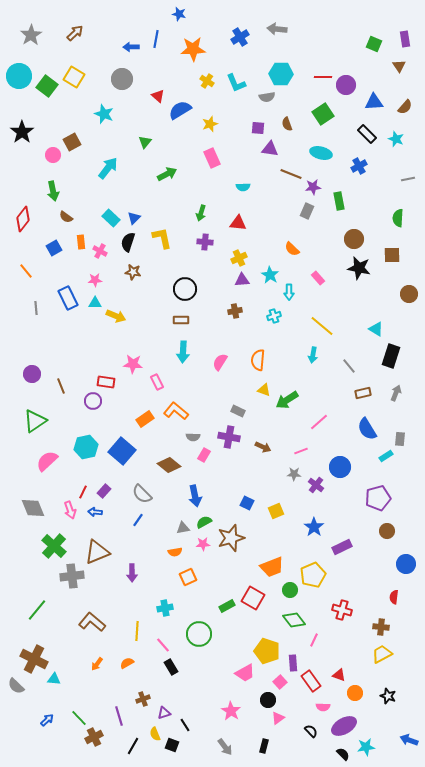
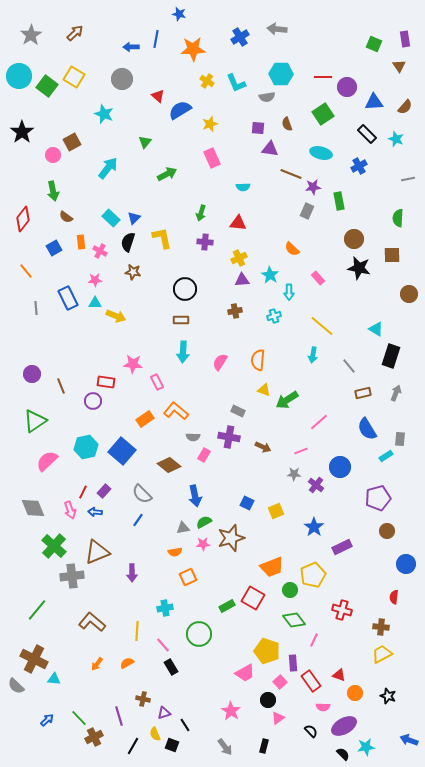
purple circle at (346, 85): moved 1 px right, 2 px down
brown cross at (143, 699): rotated 32 degrees clockwise
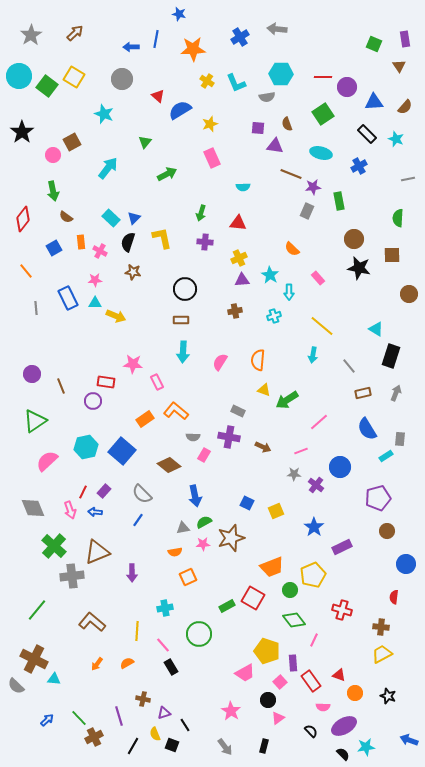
purple triangle at (270, 149): moved 5 px right, 3 px up
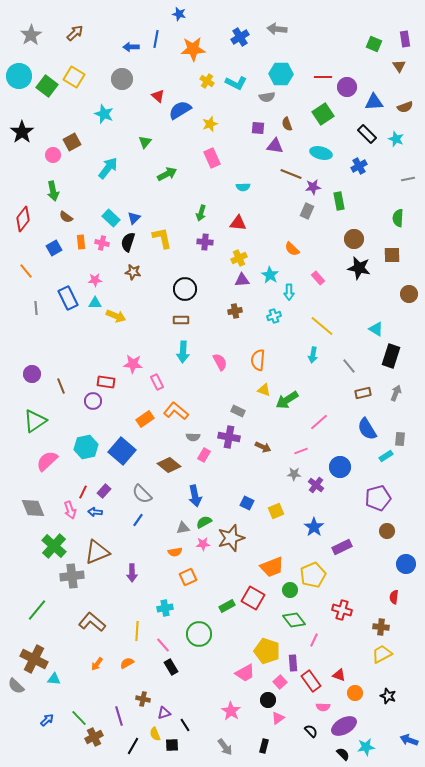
cyan L-shape at (236, 83): rotated 40 degrees counterclockwise
brown semicircle at (405, 107): rotated 28 degrees clockwise
pink cross at (100, 251): moved 2 px right, 8 px up; rotated 16 degrees counterclockwise
pink semicircle at (220, 362): rotated 120 degrees clockwise
black square at (172, 745): rotated 24 degrees counterclockwise
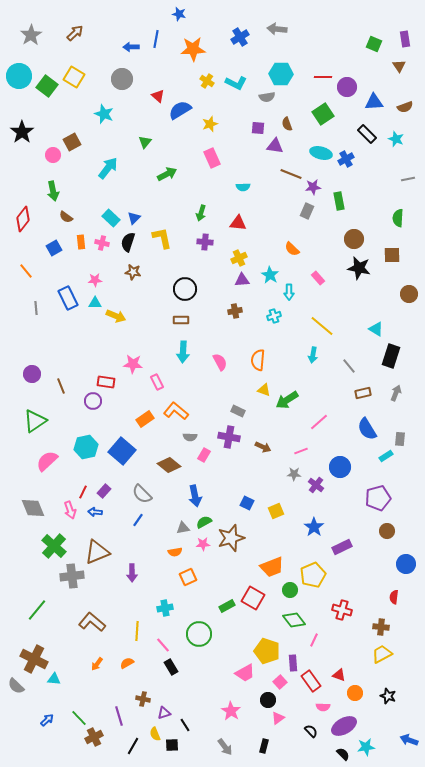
blue cross at (359, 166): moved 13 px left, 7 px up
gray semicircle at (193, 437): moved 3 px left
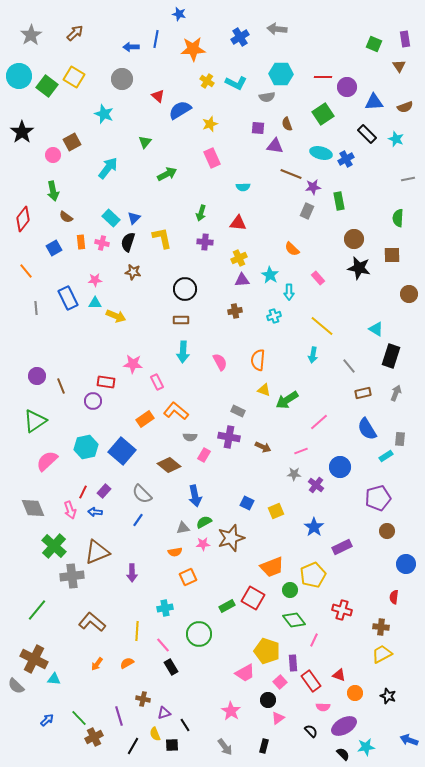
purple circle at (32, 374): moved 5 px right, 2 px down
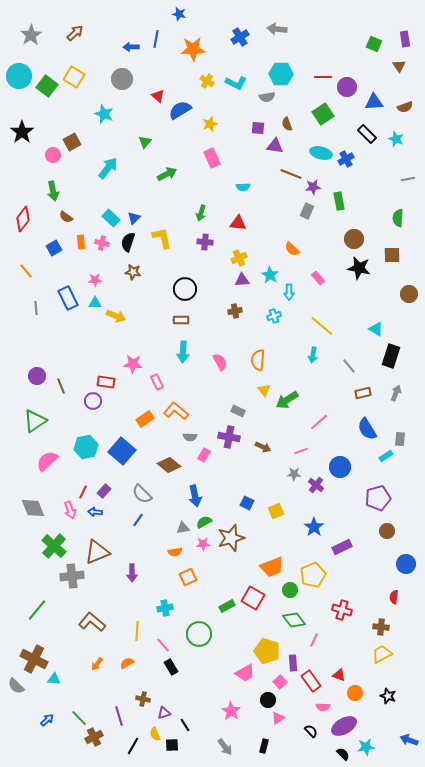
yellow triangle at (264, 390): rotated 32 degrees clockwise
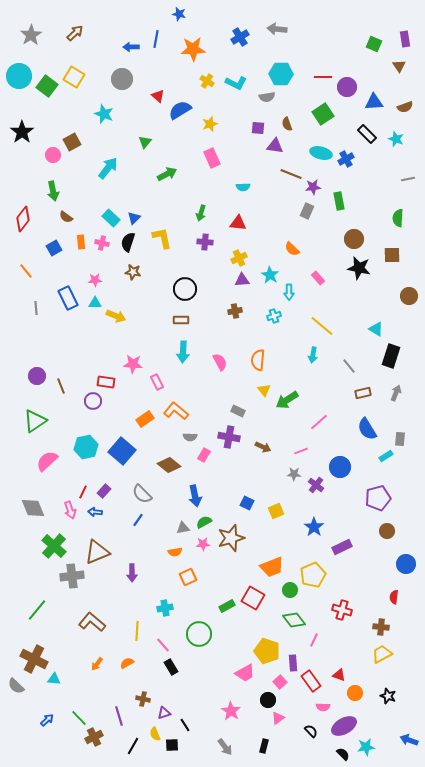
brown circle at (409, 294): moved 2 px down
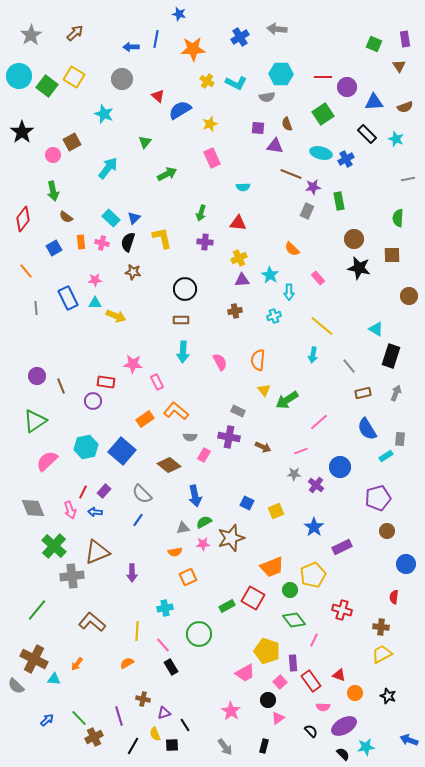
orange arrow at (97, 664): moved 20 px left
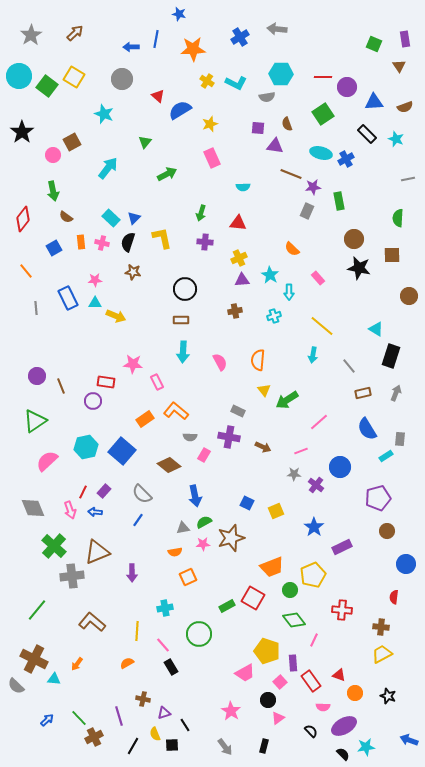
red cross at (342, 610): rotated 12 degrees counterclockwise
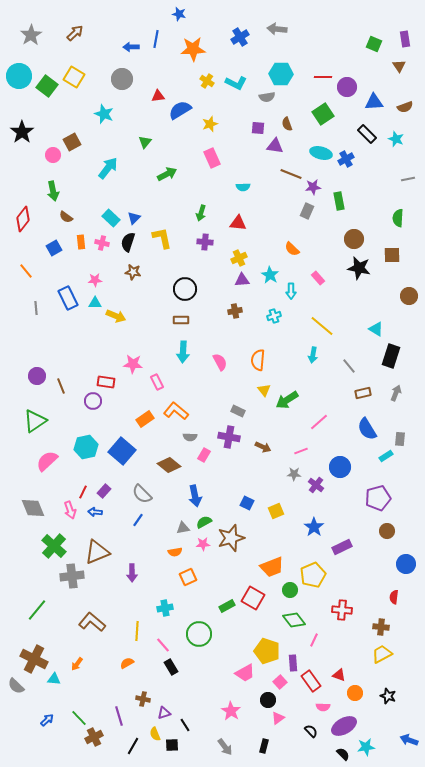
red triangle at (158, 96): rotated 48 degrees counterclockwise
cyan arrow at (289, 292): moved 2 px right, 1 px up
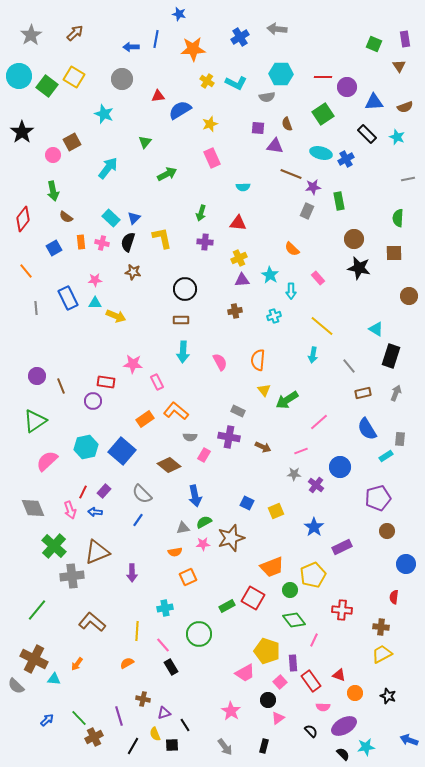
cyan star at (396, 139): moved 1 px right, 2 px up
brown square at (392, 255): moved 2 px right, 2 px up
